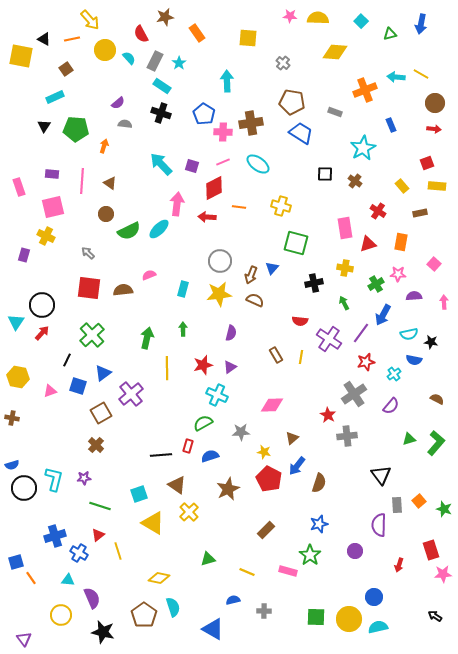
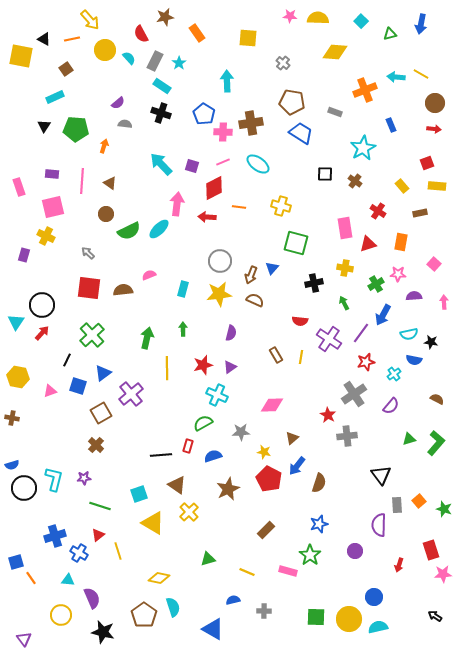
blue semicircle at (210, 456): moved 3 px right
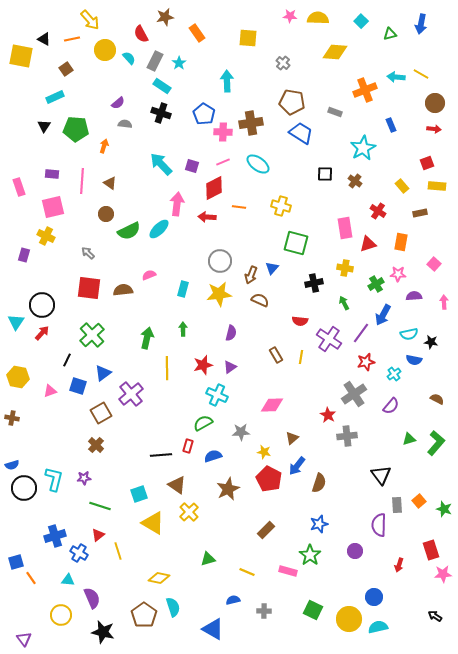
brown semicircle at (255, 300): moved 5 px right
green square at (316, 617): moved 3 px left, 7 px up; rotated 24 degrees clockwise
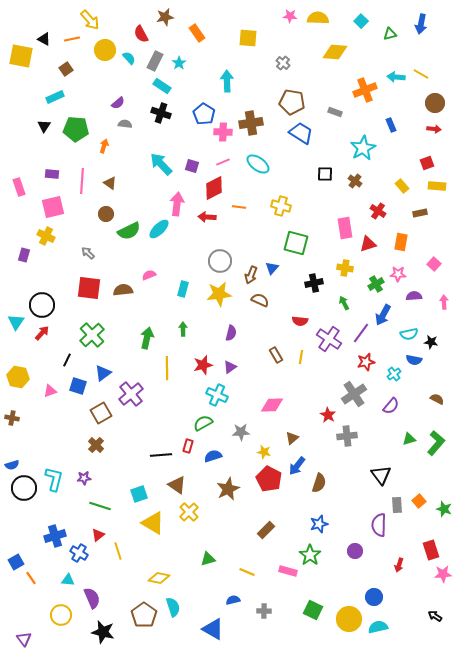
blue square at (16, 562): rotated 14 degrees counterclockwise
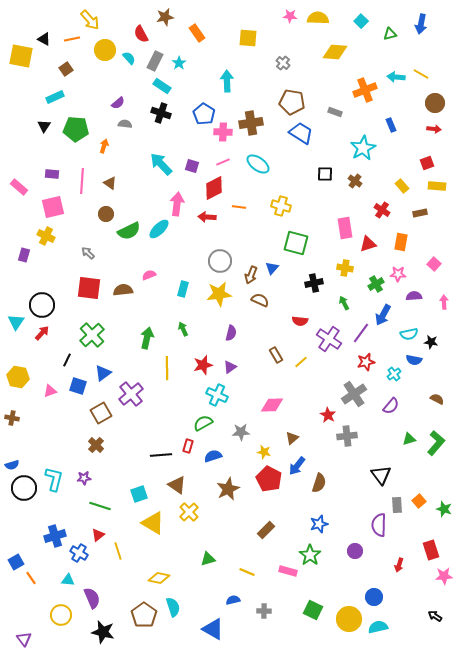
pink rectangle at (19, 187): rotated 30 degrees counterclockwise
red cross at (378, 211): moved 4 px right, 1 px up
green arrow at (183, 329): rotated 24 degrees counterclockwise
yellow line at (301, 357): moved 5 px down; rotated 40 degrees clockwise
pink star at (443, 574): moved 1 px right, 2 px down
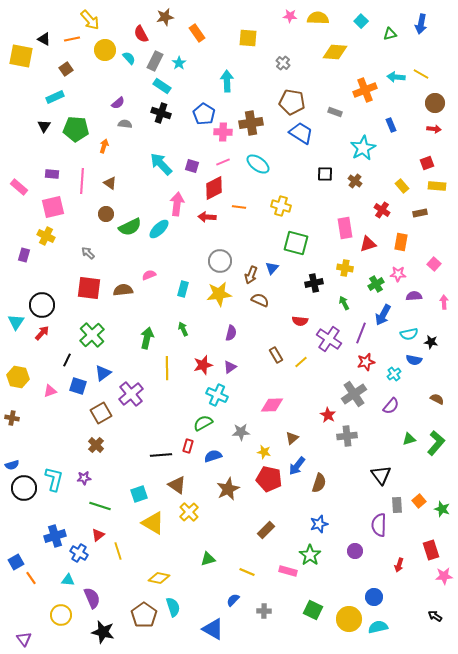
green semicircle at (129, 231): moved 1 px right, 4 px up
purple line at (361, 333): rotated 15 degrees counterclockwise
red pentagon at (269, 479): rotated 15 degrees counterclockwise
green star at (444, 509): moved 2 px left
blue semicircle at (233, 600): rotated 32 degrees counterclockwise
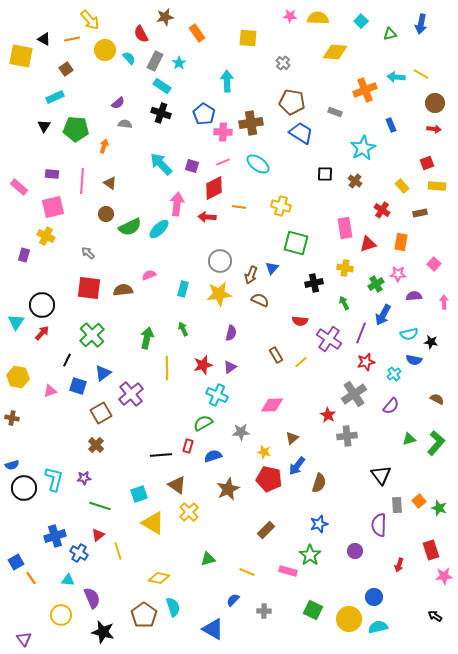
green star at (442, 509): moved 3 px left, 1 px up
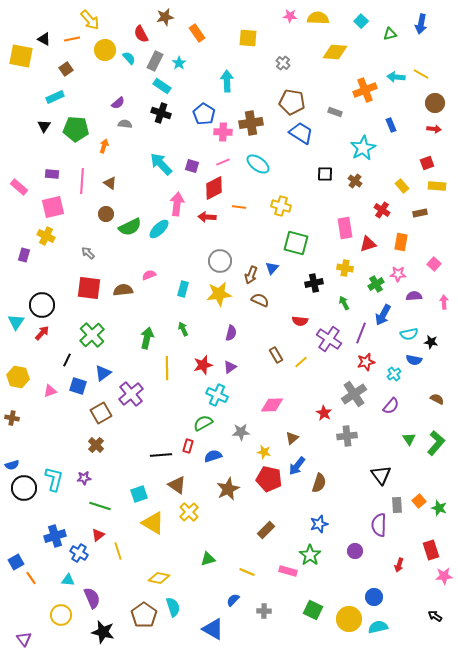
red star at (328, 415): moved 4 px left, 2 px up
green triangle at (409, 439): rotated 48 degrees counterclockwise
